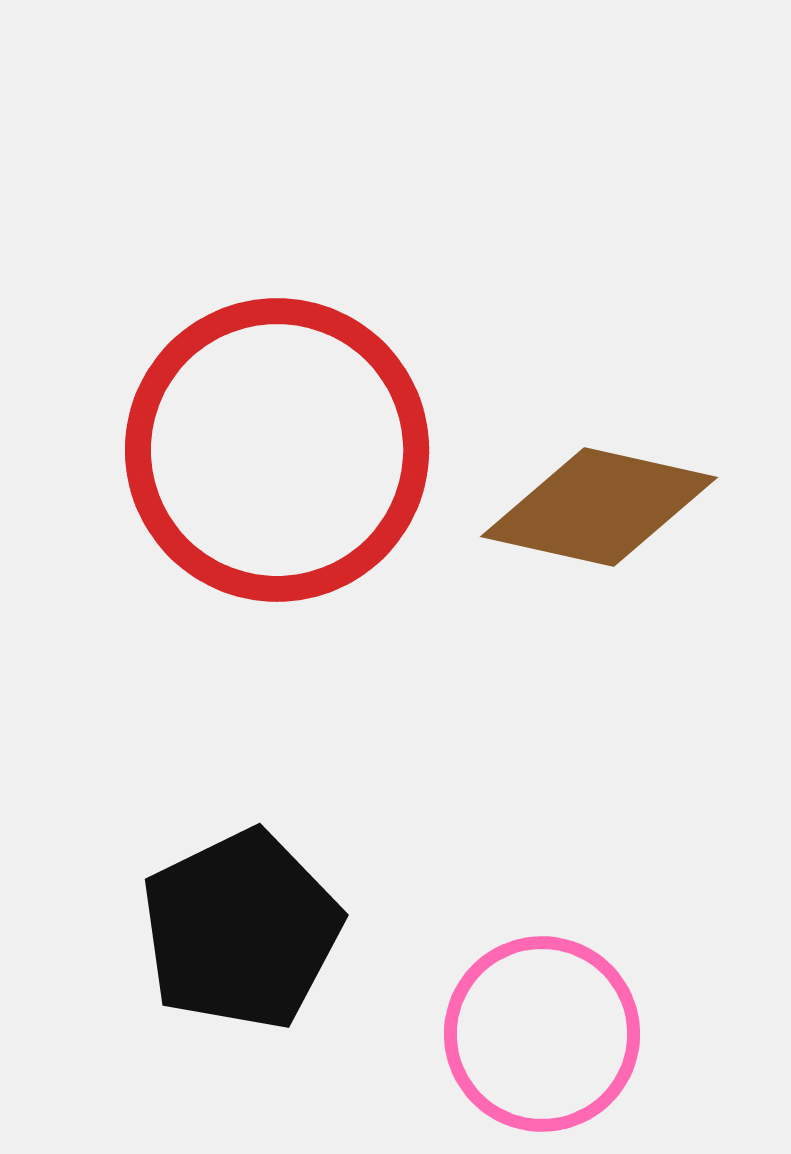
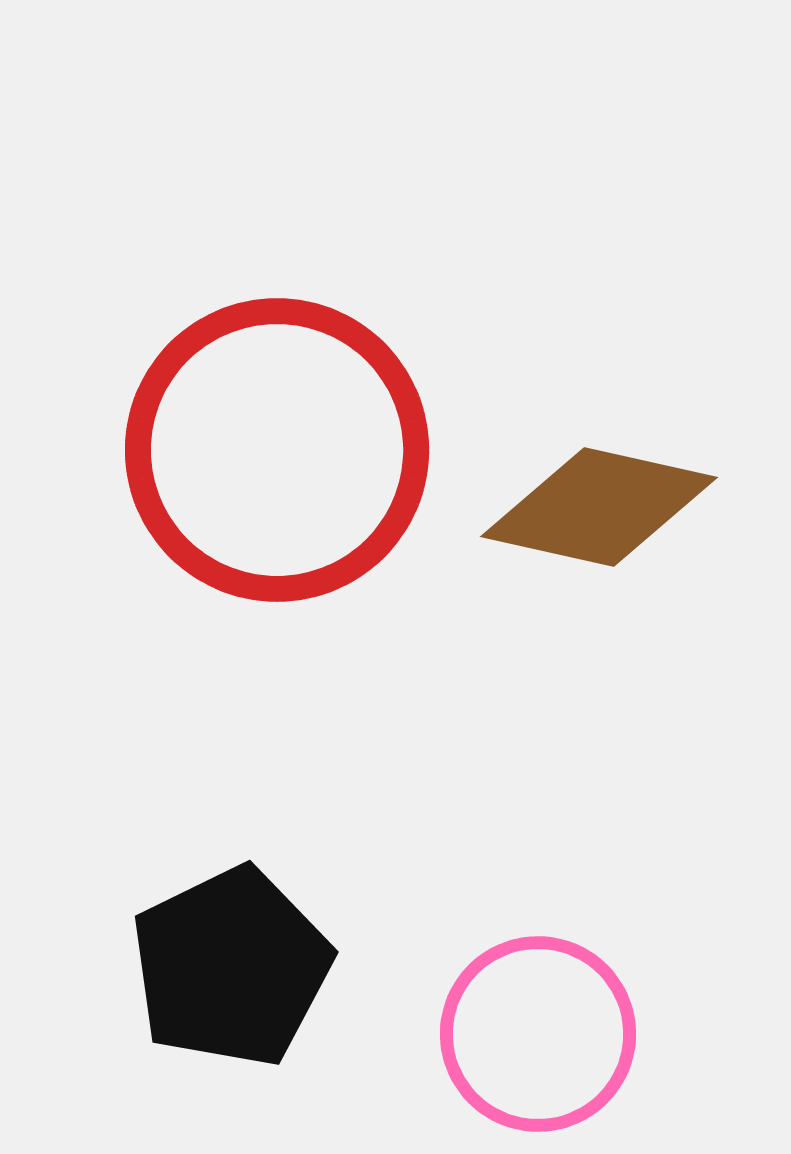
black pentagon: moved 10 px left, 37 px down
pink circle: moved 4 px left
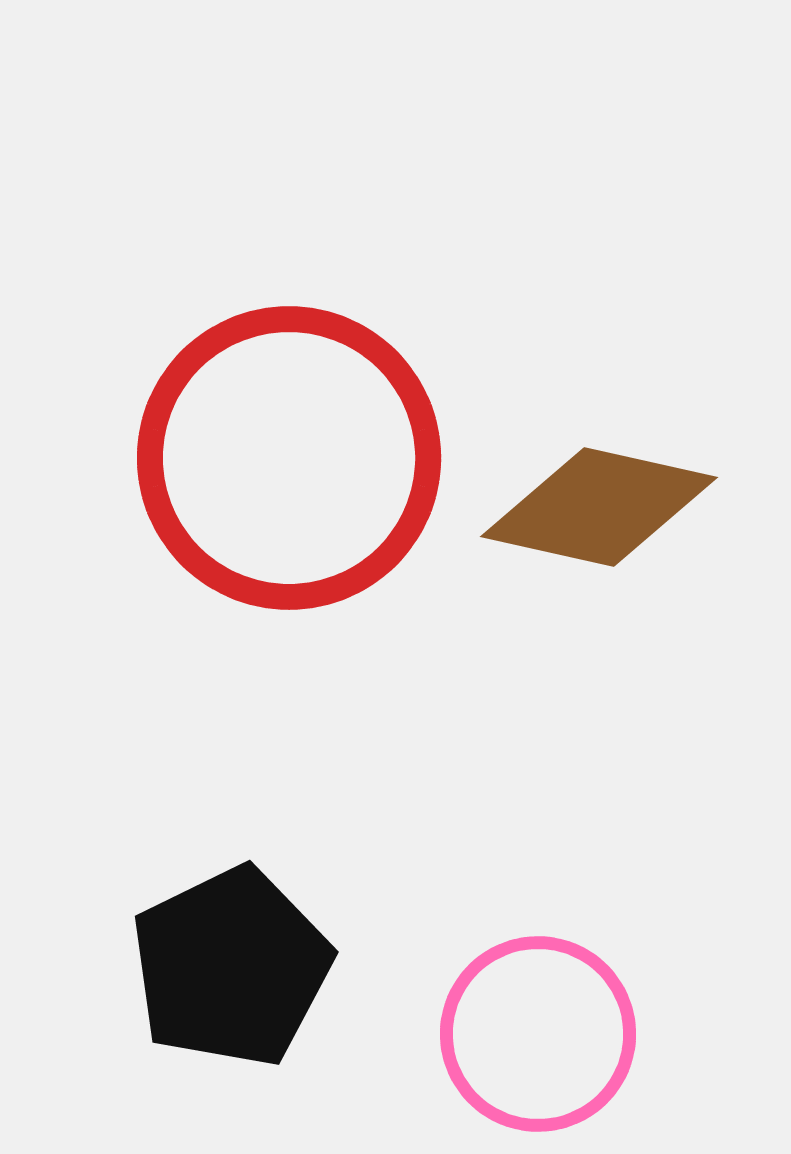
red circle: moved 12 px right, 8 px down
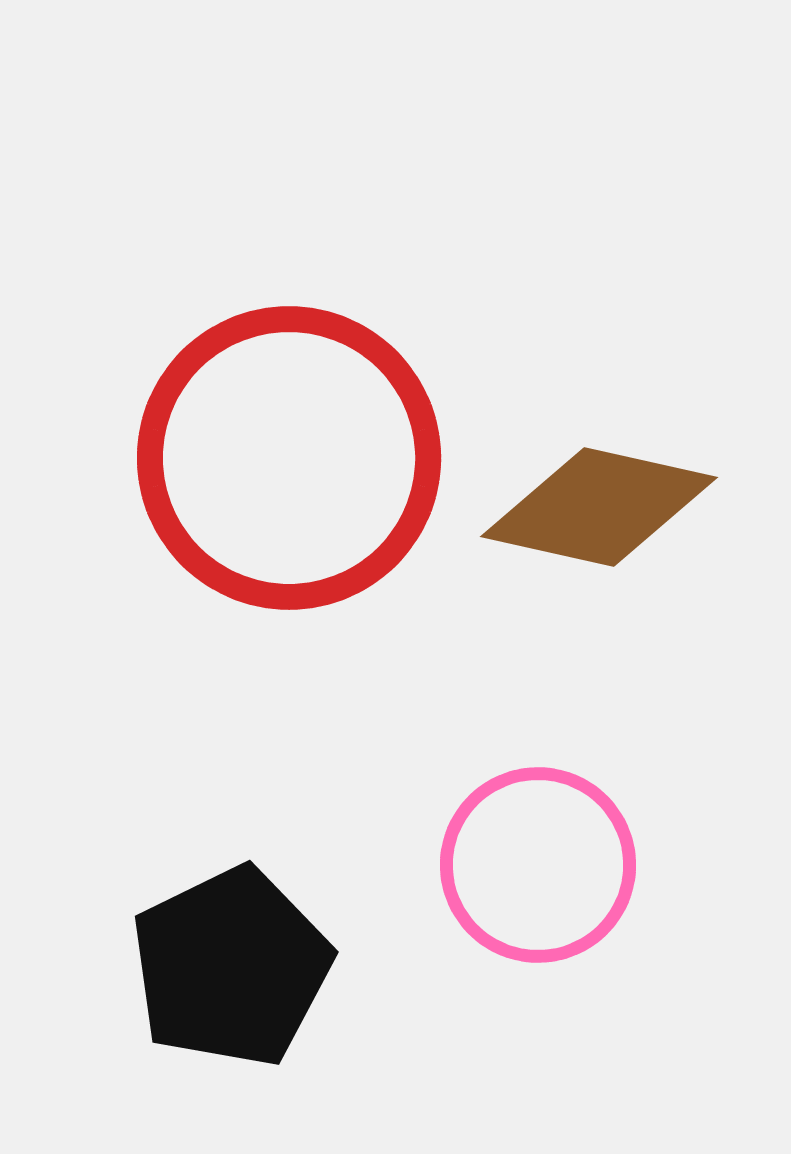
pink circle: moved 169 px up
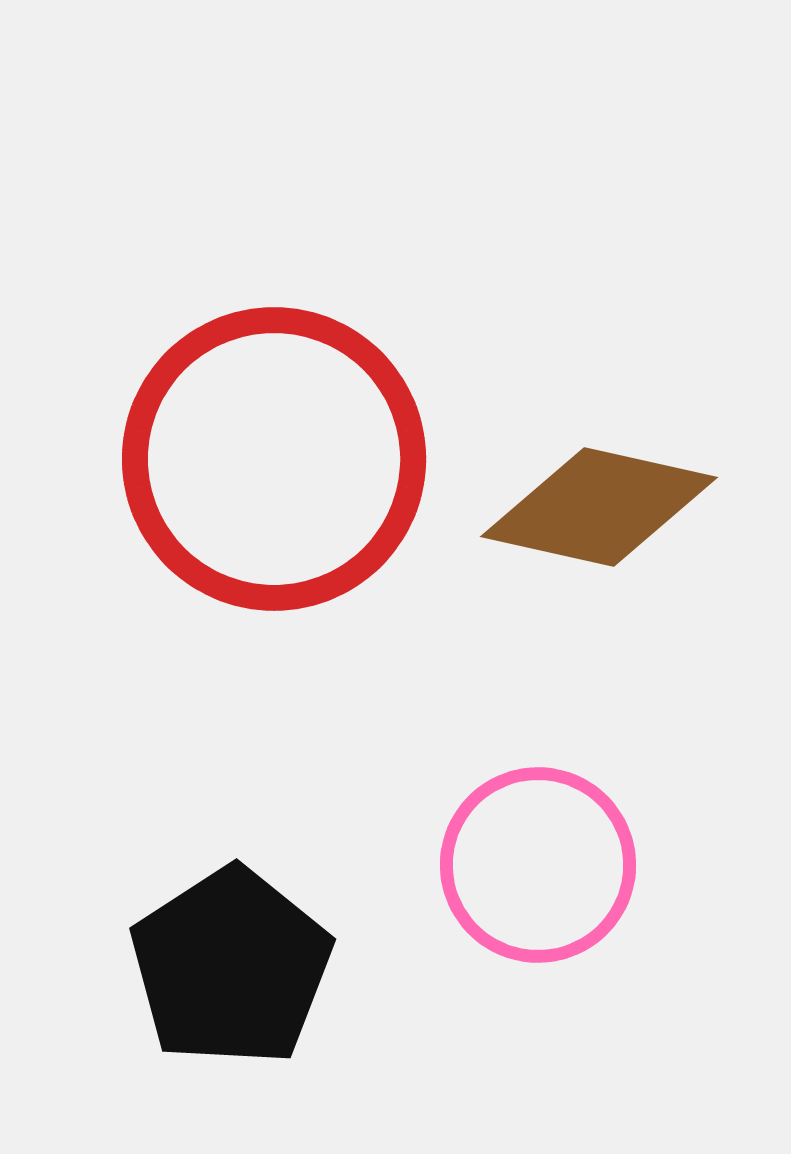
red circle: moved 15 px left, 1 px down
black pentagon: rotated 7 degrees counterclockwise
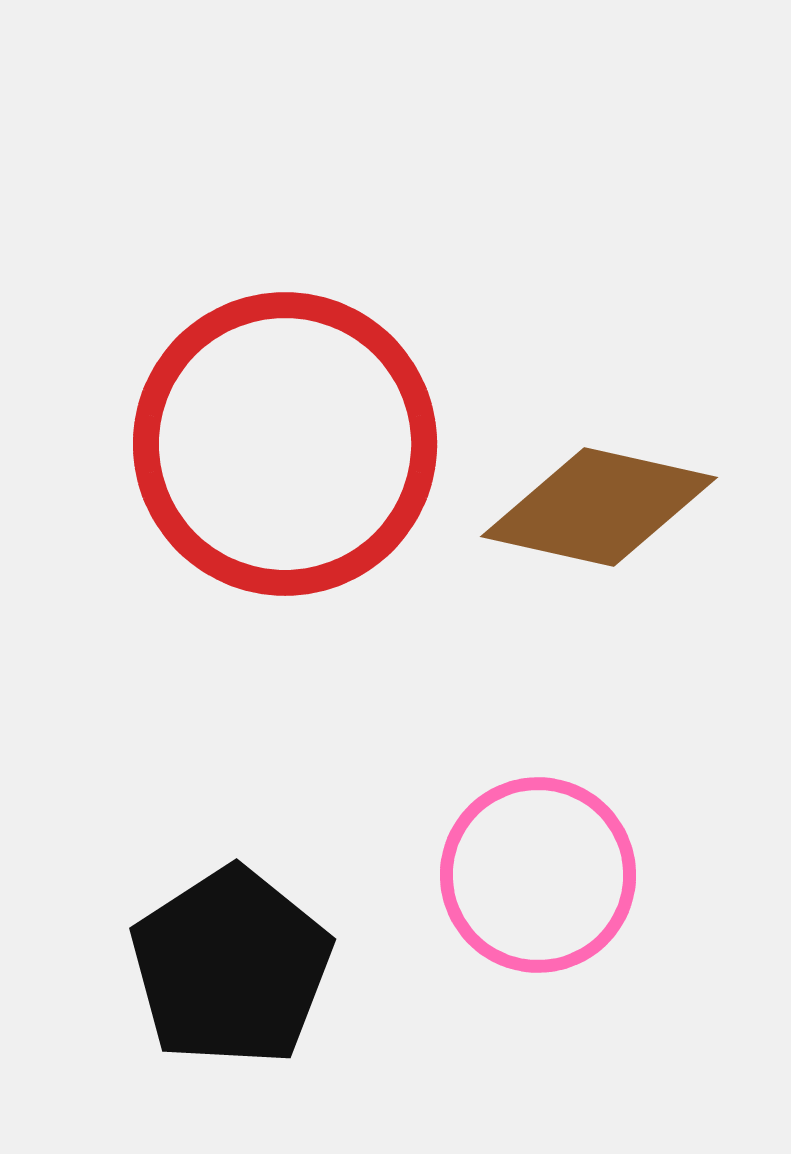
red circle: moved 11 px right, 15 px up
pink circle: moved 10 px down
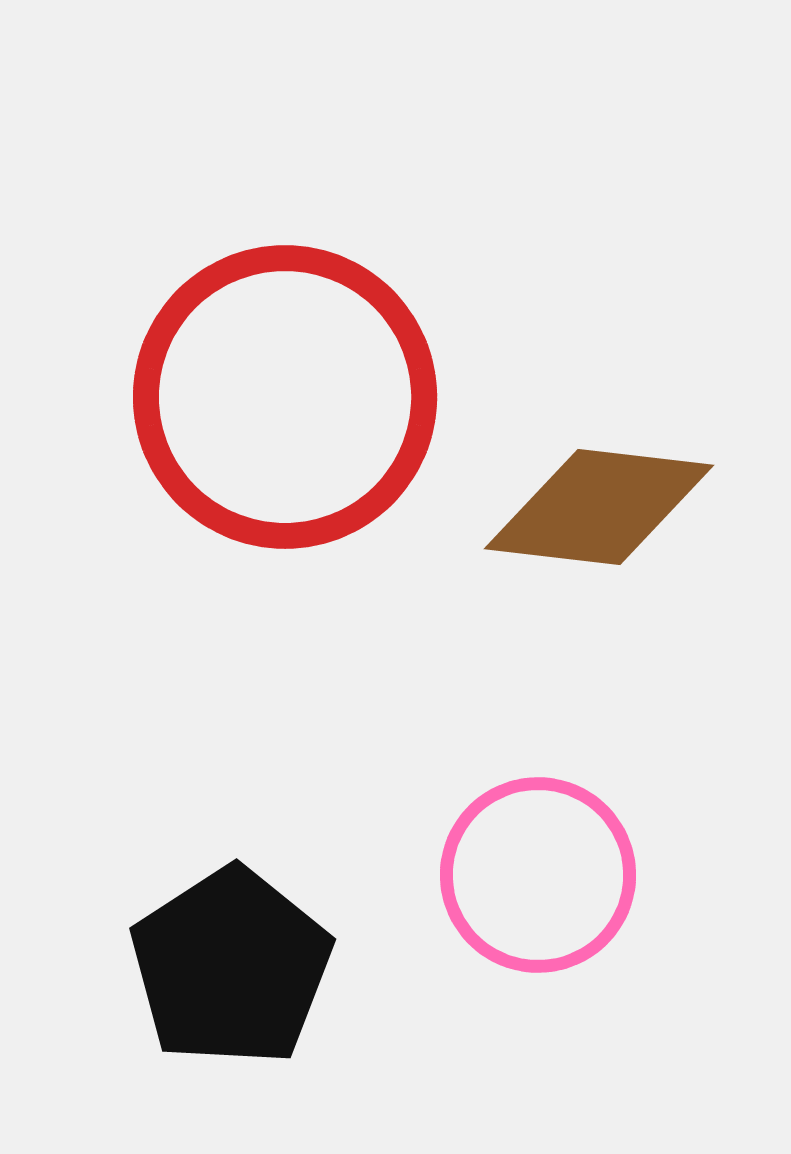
red circle: moved 47 px up
brown diamond: rotated 6 degrees counterclockwise
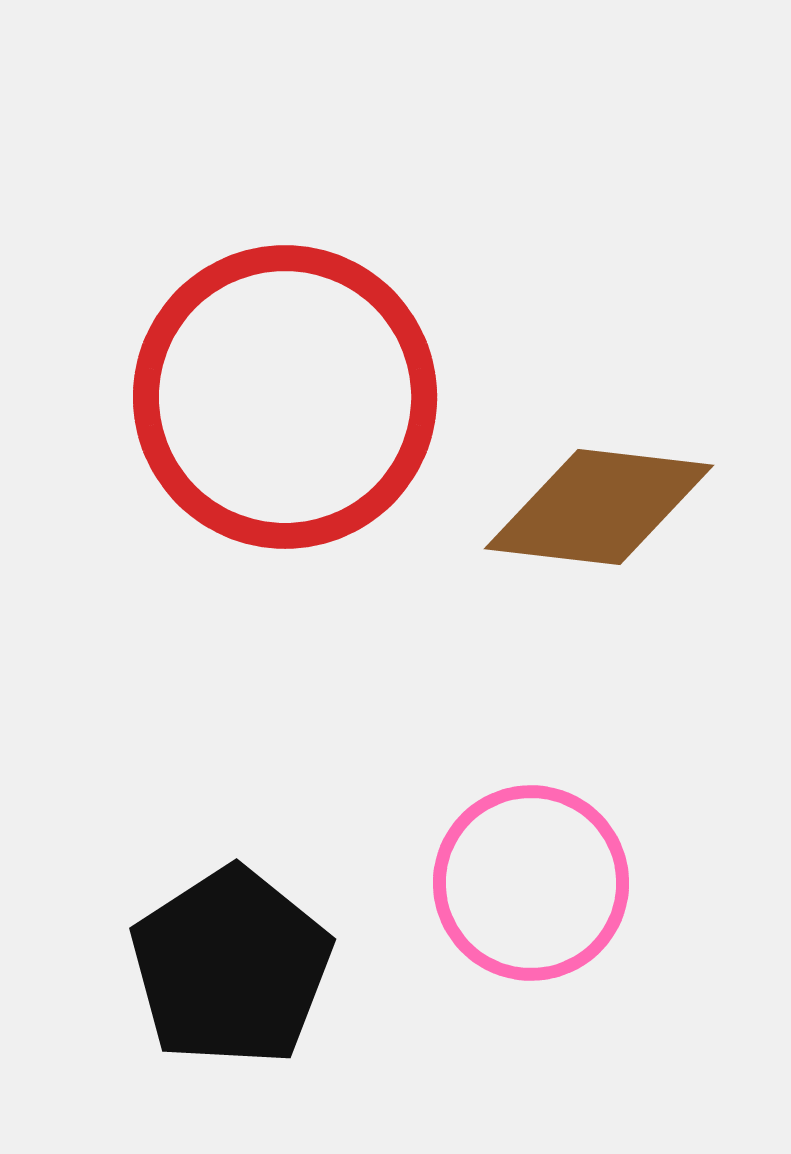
pink circle: moved 7 px left, 8 px down
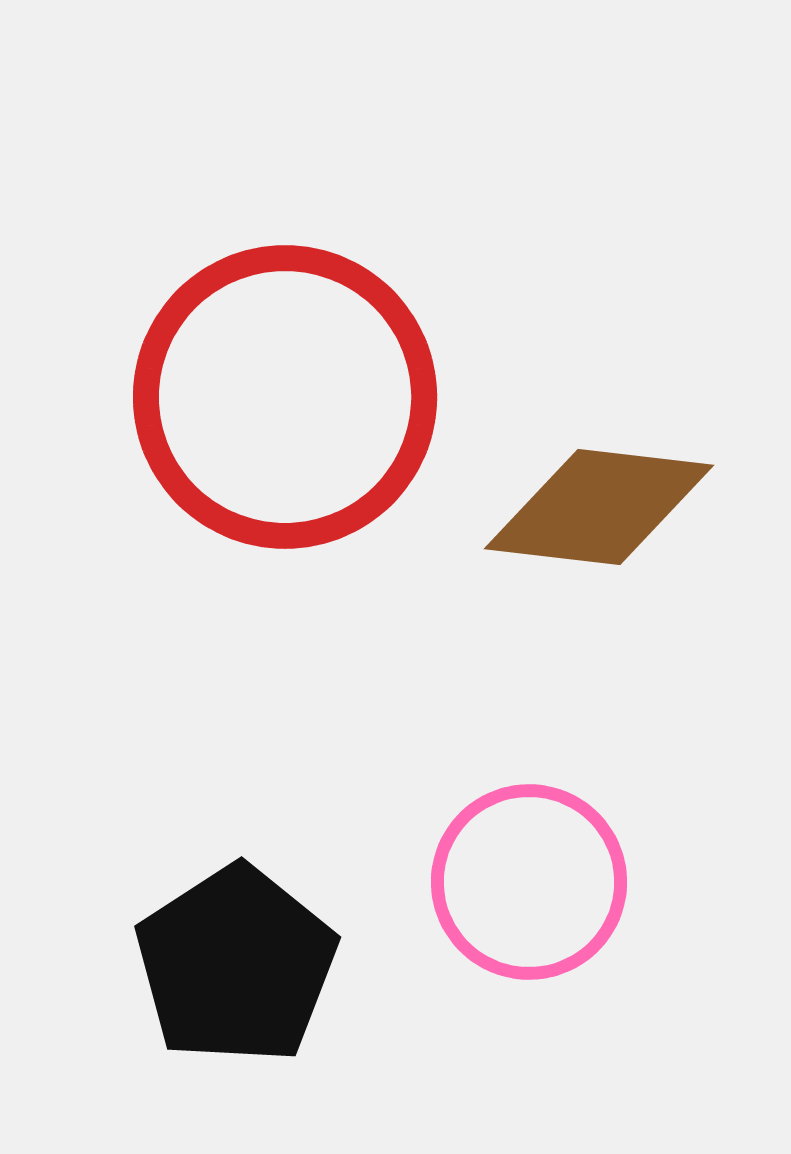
pink circle: moved 2 px left, 1 px up
black pentagon: moved 5 px right, 2 px up
